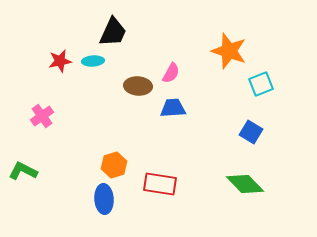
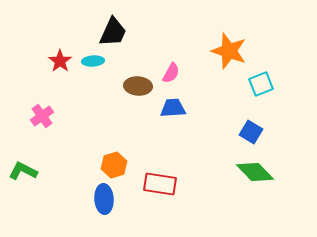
red star: rotated 25 degrees counterclockwise
green diamond: moved 10 px right, 12 px up
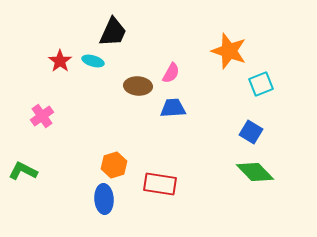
cyan ellipse: rotated 20 degrees clockwise
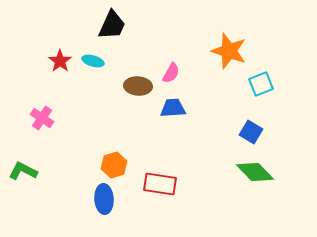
black trapezoid: moved 1 px left, 7 px up
pink cross: moved 2 px down; rotated 20 degrees counterclockwise
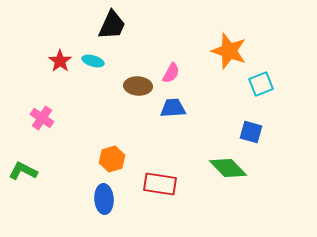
blue square: rotated 15 degrees counterclockwise
orange hexagon: moved 2 px left, 6 px up
green diamond: moved 27 px left, 4 px up
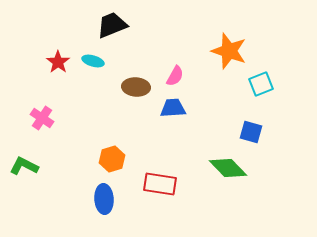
black trapezoid: rotated 136 degrees counterclockwise
red star: moved 2 px left, 1 px down
pink semicircle: moved 4 px right, 3 px down
brown ellipse: moved 2 px left, 1 px down
green L-shape: moved 1 px right, 5 px up
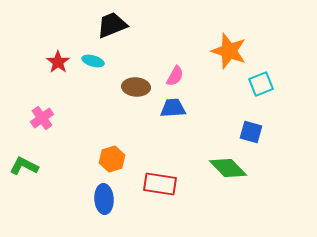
pink cross: rotated 20 degrees clockwise
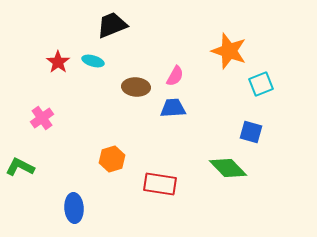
green L-shape: moved 4 px left, 1 px down
blue ellipse: moved 30 px left, 9 px down
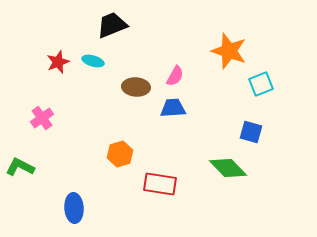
red star: rotated 15 degrees clockwise
orange hexagon: moved 8 px right, 5 px up
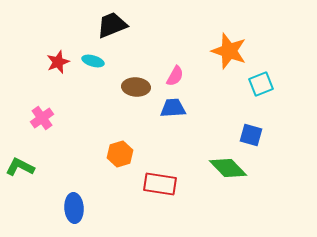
blue square: moved 3 px down
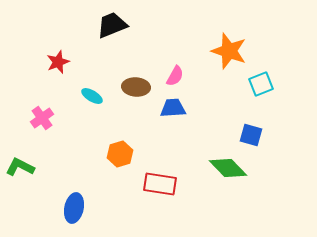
cyan ellipse: moved 1 px left, 35 px down; rotated 15 degrees clockwise
blue ellipse: rotated 16 degrees clockwise
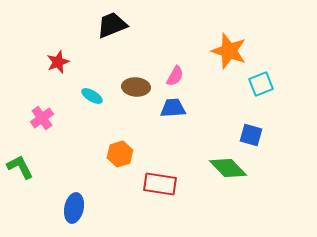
green L-shape: rotated 36 degrees clockwise
